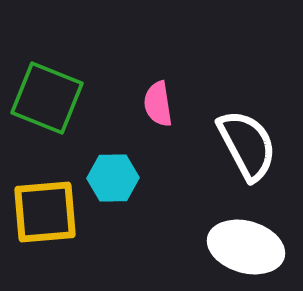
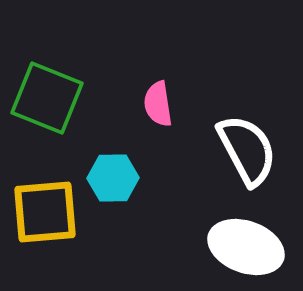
white semicircle: moved 5 px down
white ellipse: rotated 4 degrees clockwise
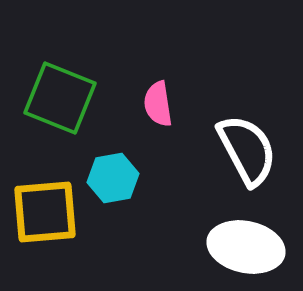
green square: moved 13 px right
cyan hexagon: rotated 9 degrees counterclockwise
white ellipse: rotated 8 degrees counterclockwise
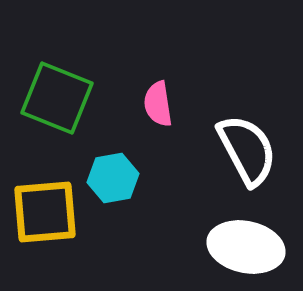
green square: moved 3 px left
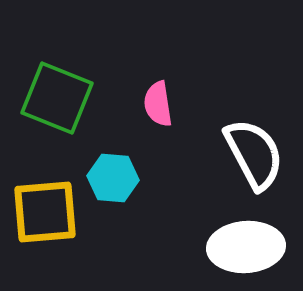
white semicircle: moved 7 px right, 4 px down
cyan hexagon: rotated 15 degrees clockwise
white ellipse: rotated 16 degrees counterclockwise
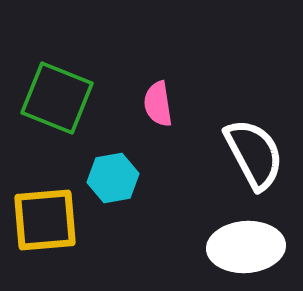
cyan hexagon: rotated 15 degrees counterclockwise
yellow square: moved 8 px down
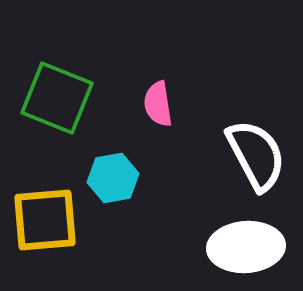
white semicircle: moved 2 px right, 1 px down
